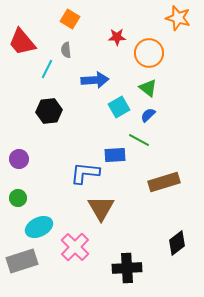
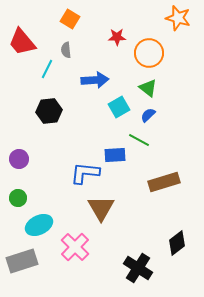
cyan ellipse: moved 2 px up
black cross: moved 11 px right; rotated 36 degrees clockwise
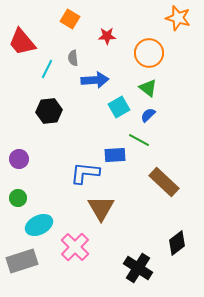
red star: moved 10 px left, 1 px up
gray semicircle: moved 7 px right, 8 px down
brown rectangle: rotated 60 degrees clockwise
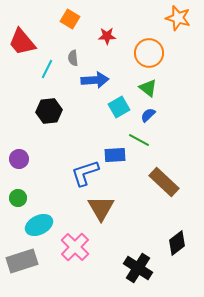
blue L-shape: rotated 24 degrees counterclockwise
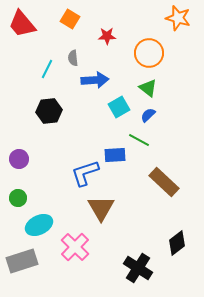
red trapezoid: moved 18 px up
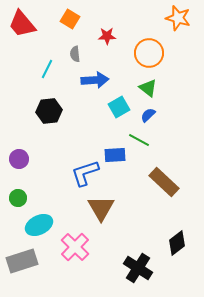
gray semicircle: moved 2 px right, 4 px up
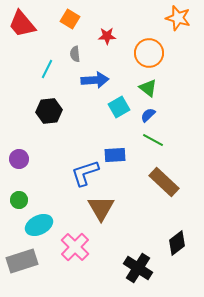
green line: moved 14 px right
green circle: moved 1 px right, 2 px down
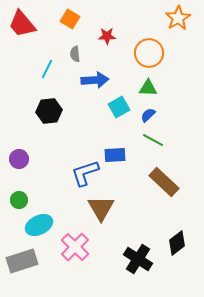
orange star: rotated 25 degrees clockwise
green triangle: rotated 36 degrees counterclockwise
black cross: moved 9 px up
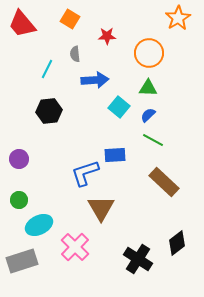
cyan square: rotated 20 degrees counterclockwise
